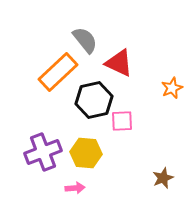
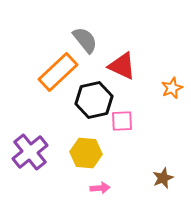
red triangle: moved 3 px right, 3 px down
purple cross: moved 13 px left; rotated 18 degrees counterclockwise
pink arrow: moved 25 px right
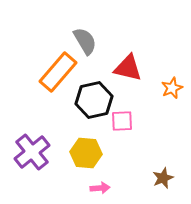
gray semicircle: moved 1 px down; rotated 8 degrees clockwise
red triangle: moved 6 px right, 2 px down; rotated 12 degrees counterclockwise
orange rectangle: rotated 6 degrees counterclockwise
purple cross: moved 2 px right
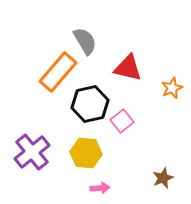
black hexagon: moved 4 px left, 4 px down
pink square: rotated 35 degrees counterclockwise
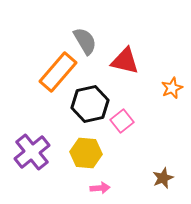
red triangle: moved 3 px left, 7 px up
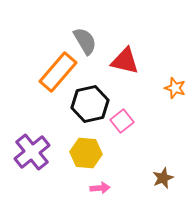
orange star: moved 3 px right; rotated 30 degrees counterclockwise
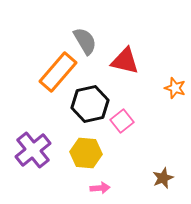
purple cross: moved 1 px right, 2 px up
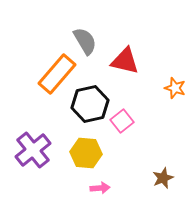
orange rectangle: moved 1 px left, 2 px down
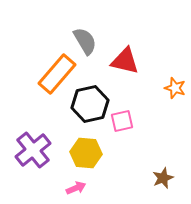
pink square: rotated 25 degrees clockwise
pink arrow: moved 24 px left; rotated 18 degrees counterclockwise
